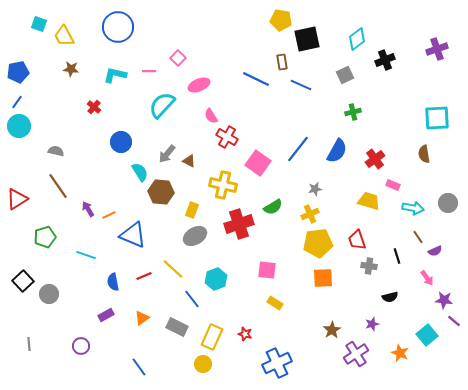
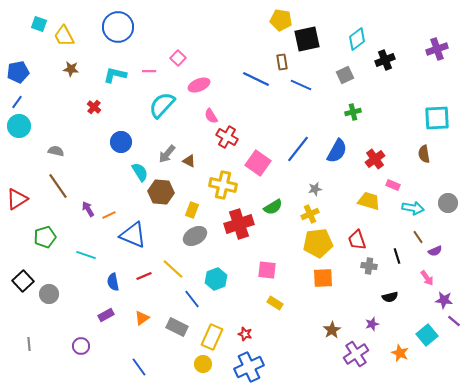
blue cross at (277, 363): moved 28 px left, 4 px down
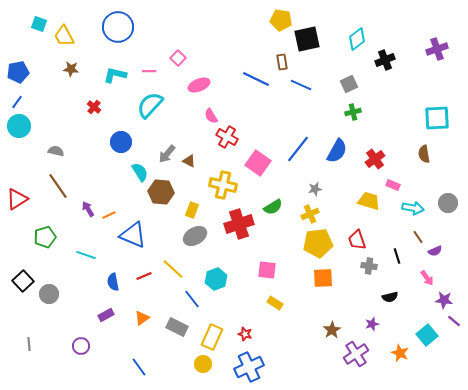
gray square at (345, 75): moved 4 px right, 9 px down
cyan semicircle at (162, 105): moved 12 px left
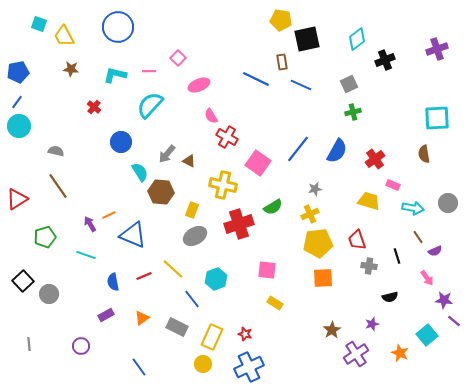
purple arrow at (88, 209): moved 2 px right, 15 px down
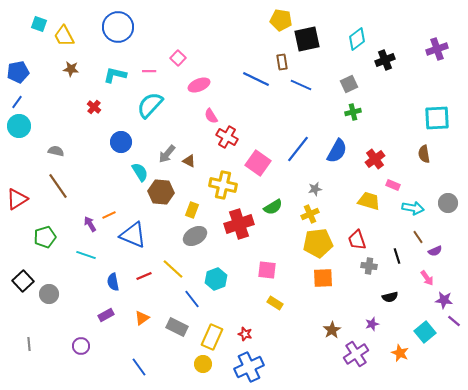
cyan square at (427, 335): moved 2 px left, 3 px up
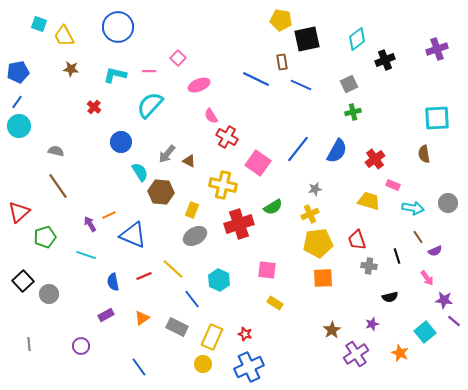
red triangle at (17, 199): moved 2 px right, 13 px down; rotated 10 degrees counterclockwise
cyan hexagon at (216, 279): moved 3 px right, 1 px down; rotated 15 degrees counterclockwise
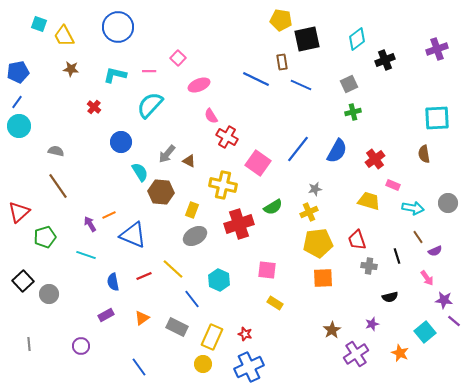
yellow cross at (310, 214): moved 1 px left, 2 px up
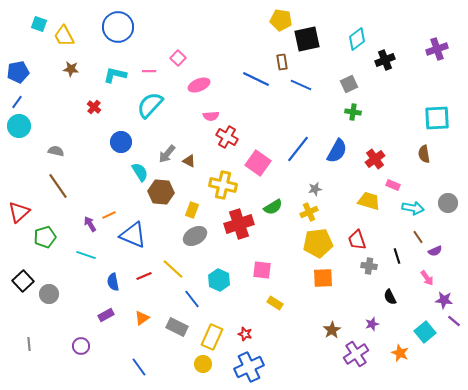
green cross at (353, 112): rotated 21 degrees clockwise
pink semicircle at (211, 116): rotated 63 degrees counterclockwise
pink square at (267, 270): moved 5 px left
black semicircle at (390, 297): rotated 77 degrees clockwise
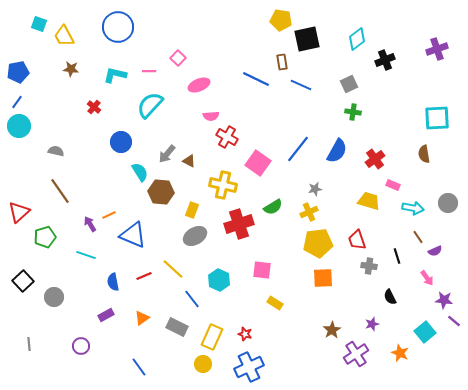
brown line at (58, 186): moved 2 px right, 5 px down
gray circle at (49, 294): moved 5 px right, 3 px down
